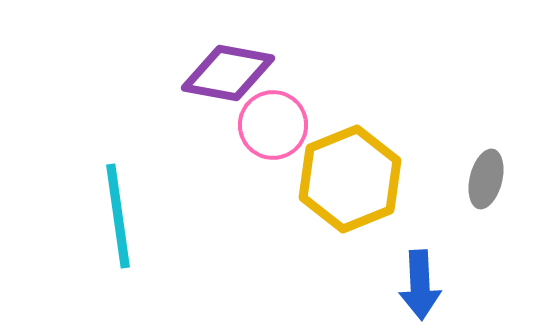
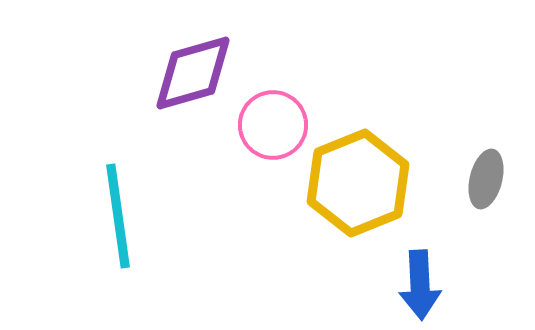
purple diamond: moved 35 px left; rotated 26 degrees counterclockwise
yellow hexagon: moved 8 px right, 4 px down
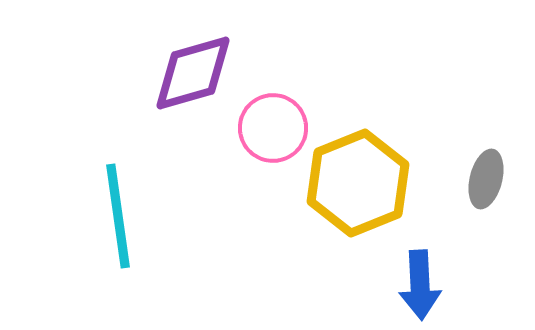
pink circle: moved 3 px down
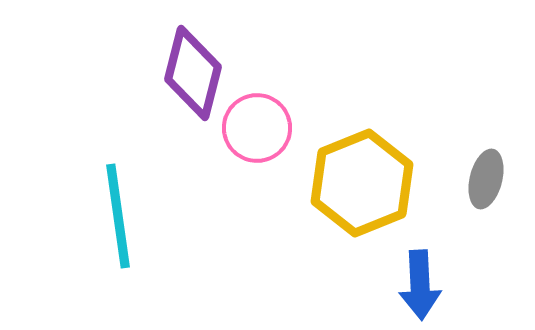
purple diamond: rotated 60 degrees counterclockwise
pink circle: moved 16 px left
yellow hexagon: moved 4 px right
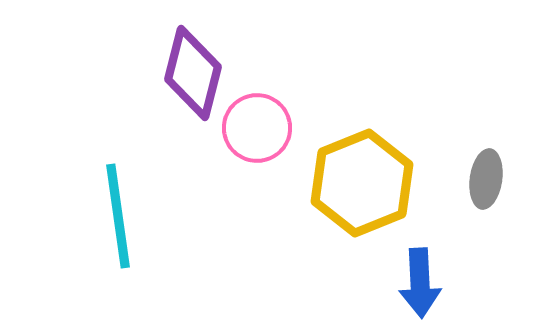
gray ellipse: rotated 6 degrees counterclockwise
blue arrow: moved 2 px up
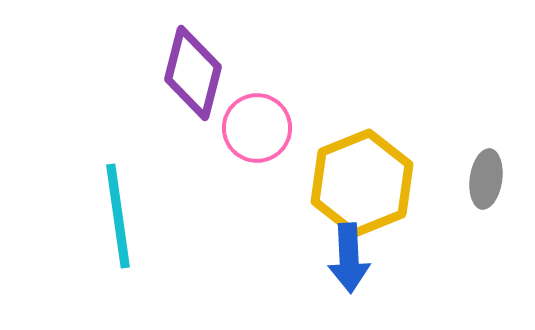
blue arrow: moved 71 px left, 25 px up
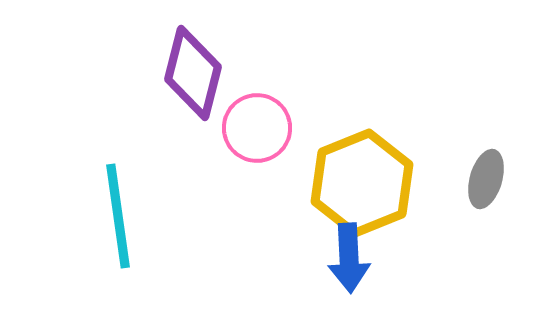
gray ellipse: rotated 8 degrees clockwise
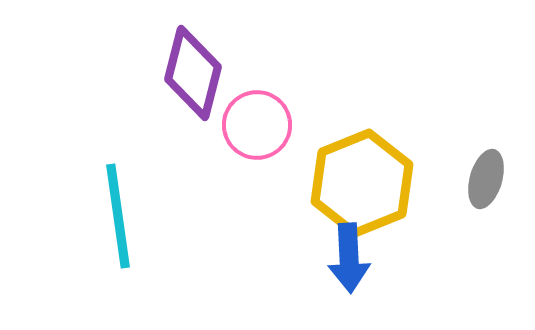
pink circle: moved 3 px up
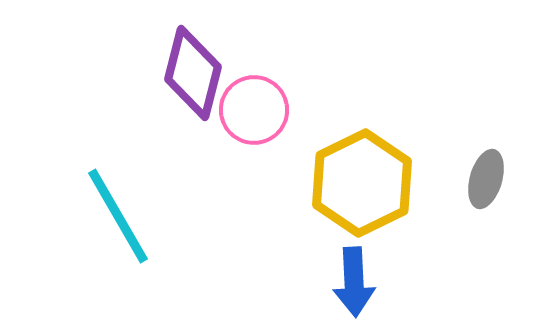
pink circle: moved 3 px left, 15 px up
yellow hexagon: rotated 4 degrees counterclockwise
cyan line: rotated 22 degrees counterclockwise
blue arrow: moved 5 px right, 24 px down
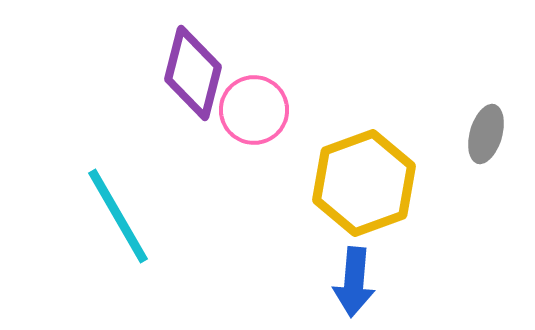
gray ellipse: moved 45 px up
yellow hexagon: moved 2 px right; rotated 6 degrees clockwise
blue arrow: rotated 8 degrees clockwise
